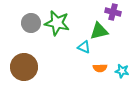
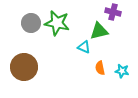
orange semicircle: rotated 80 degrees clockwise
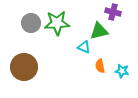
green star: rotated 15 degrees counterclockwise
orange semicircle: moved 2 px up
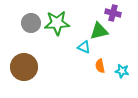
purple cross: moved 1 px down
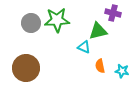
green star: moved 3 px up
green triangle: moved 1 px left
brown circle: moved 2 px right, 1 px down
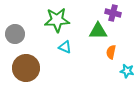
gray circle: moved 16 px left, 11 px down
green triangle: rotated 12 degrees clockwise
cyan triangle: moved 19 px left
orange semicircle: moved 11 px right, 14 px up; rotated 24 degrees clockwise
cyan star: moved 5 px right
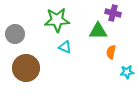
cyan star: moved 1 px down; rotated 16 degrees counterclockwise
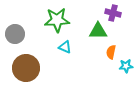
cyan star: moved 1 px left, 6 px up
